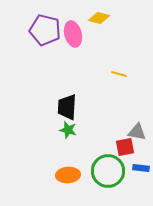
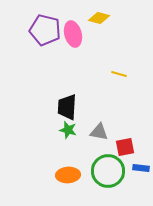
gray triangle: moved 38 px left
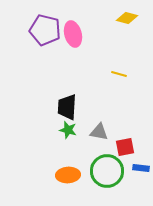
yellow diamond: moved 28 px right
green circle: moved 1 px left
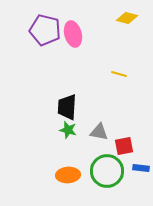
red square: moved 1 px left, 1 px up
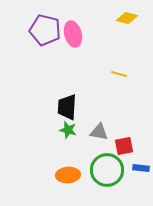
green circle: moved 1 px up
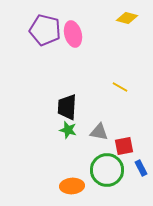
yellow line: moved 1 px right, 13 px down; rotated 14 degrees clockwise
blue rectangle: rotated 56 degrees clockwise
orange ellipse: moved 4 px right, 11 px down
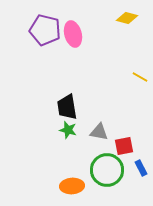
yellow line: moved 20 px right, 10 px up
black trapezoid: rotated 12 degrees counterclockwise
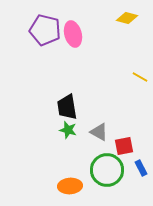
gray triangle: rotated 18 degrees clockwise
orange ellipse: moved 2 px left
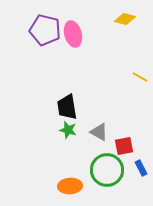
yellow diamond: moved 2 px left, 1 px down
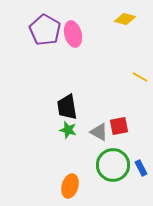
purple pentagon: rotated 16 degrees clockwise
red square: moved 5 px left, 20 px up
green circle: moved 6 px right, 5 px up
orange ellipse: rotated 70 degrees counterclockwise
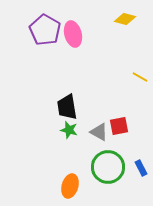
green star: moved 1 px right
green circle: moved 5 px left, 2 px down
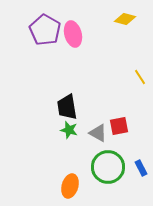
yellow line: rotated 28 degrees clockwise
gray triangle: moved 1 px left, 1 px down
